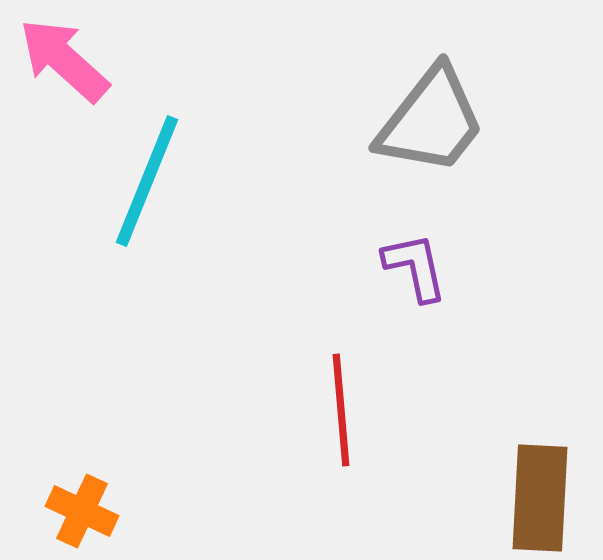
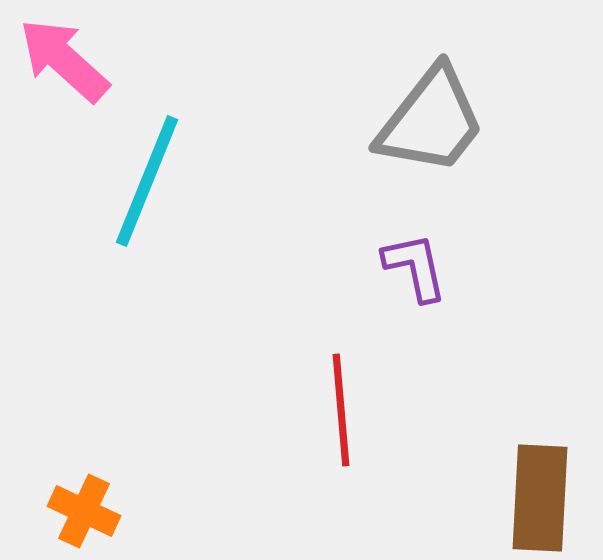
orange cross: moved 2 px right
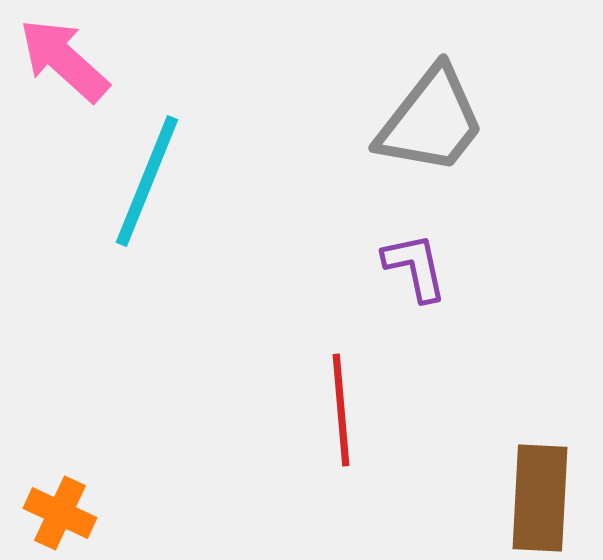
orange cross: moved 24 px left, 2 px down
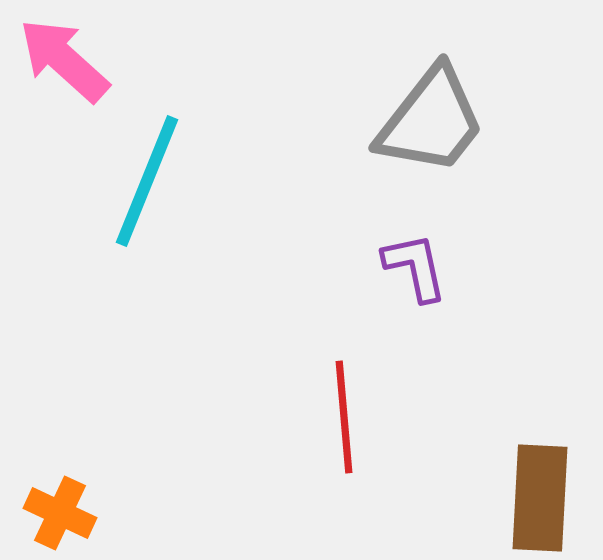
red line: moved 3 px right, 7 px down
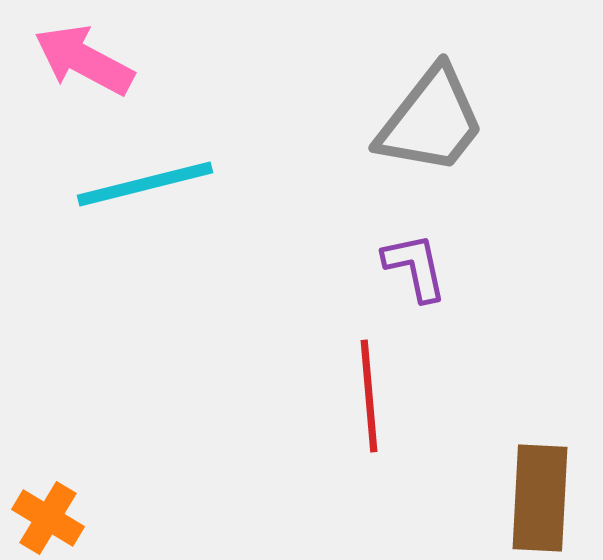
pink arrow: moved 20 px right; rotated 14 degrees counterclockwise
cyan line: moved 2 px left, 3 px down; rotated 54 degrees clockwise
red line: moved 25 px right, 21 px up
orange cross: moved 12 px left, 5 px down; rotated 6 degrees clockwise
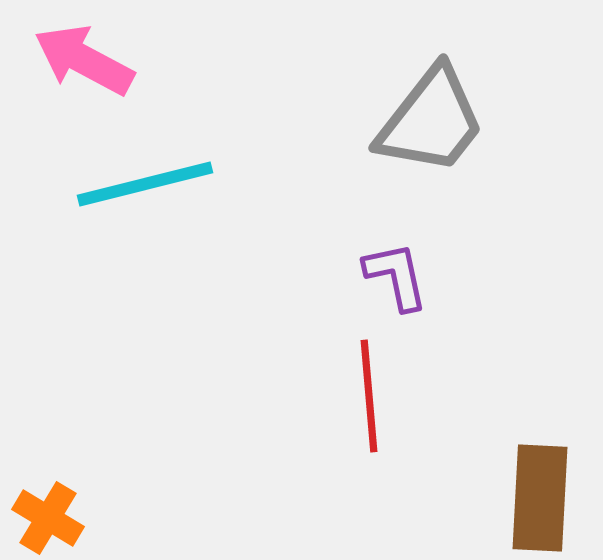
purple L-shape: moved 19 px left, 9 px down
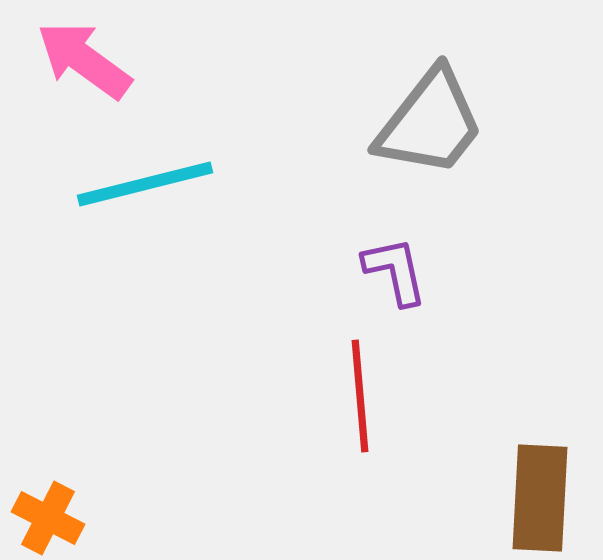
pink arrow: rotated 8 degrees clockwise
gray trapezoid: moved 1 px left, 2 px down
purple L-shape: moved 1 px left, 5 px up
red line: moved 9 px left
orange cross: rotated 4 degrees counterclockwise
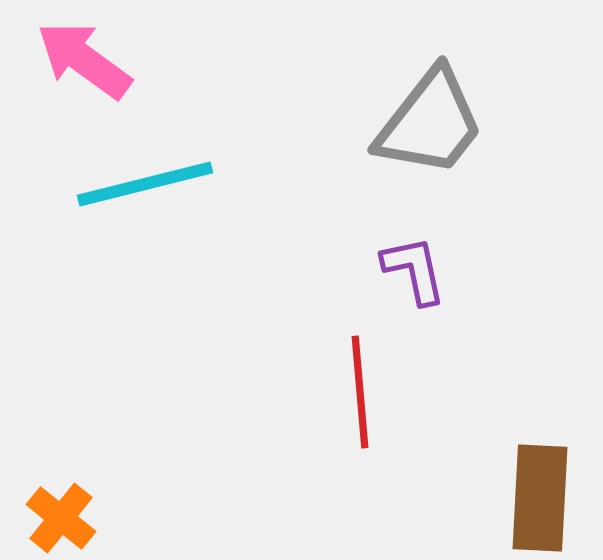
purple L-shape: moved 19 px right, 1 px up
red line: moved 4 px up
orange cross: moved 13 px right; rotated 12 degrees clockwise
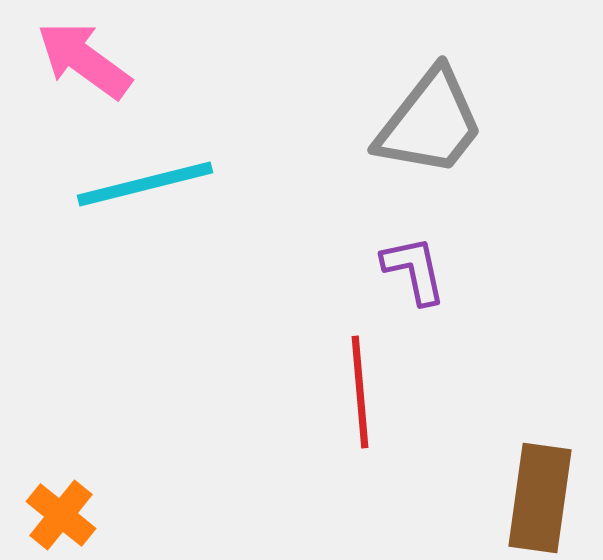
brown rectangle: rotated 5 degrees clockwise
orange cross: moved 3 px up
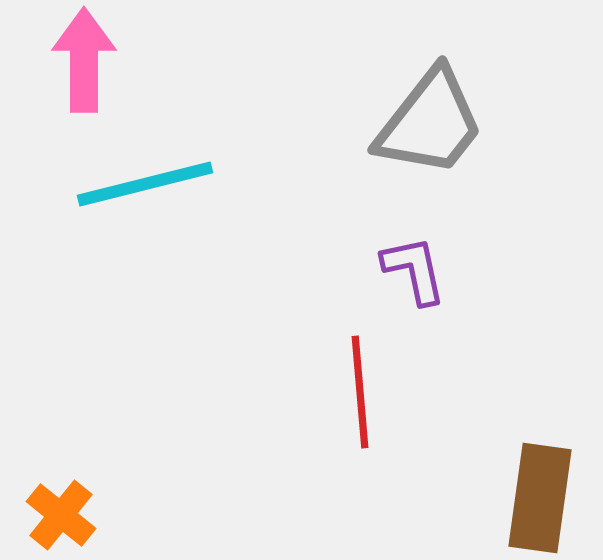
pink arrow: rotated 54 degrees clockwise
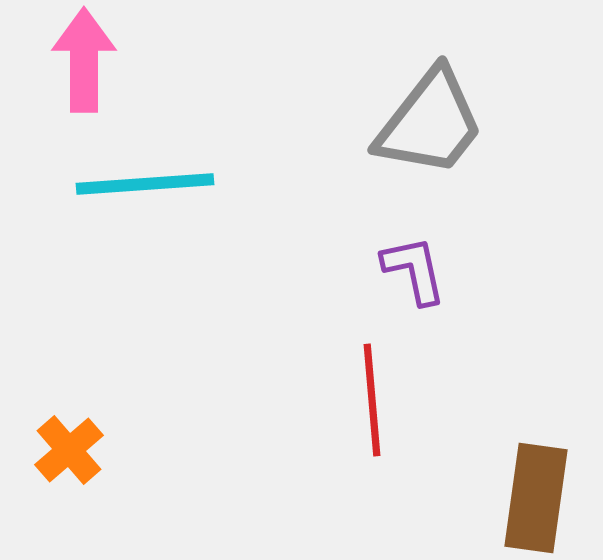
cyan line: rotated 10 degrees clockwise
red line: moved 12 px right, 8 px down
brown rectangle: moved 4 px left
orange cross: moved 8 px right, 65 px up; rotated 10 degrees clockwise
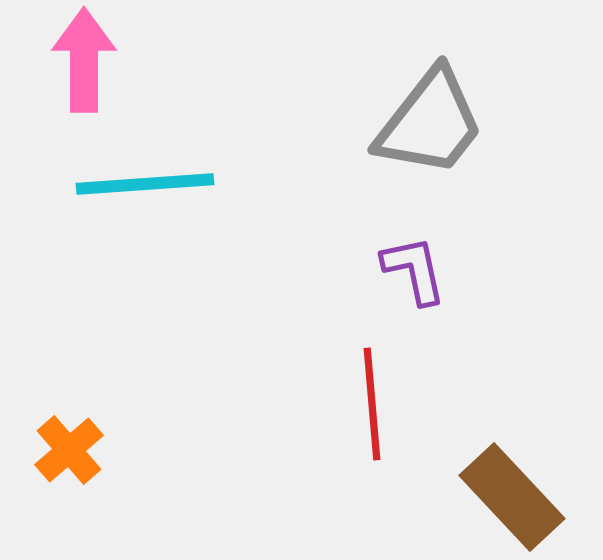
red line: moved 4 px down
brown rectangle: moved 24 px left, 1 px up; rotated 51 degrees counterclockwise
